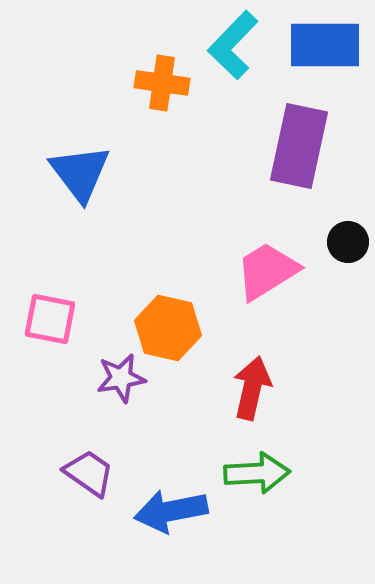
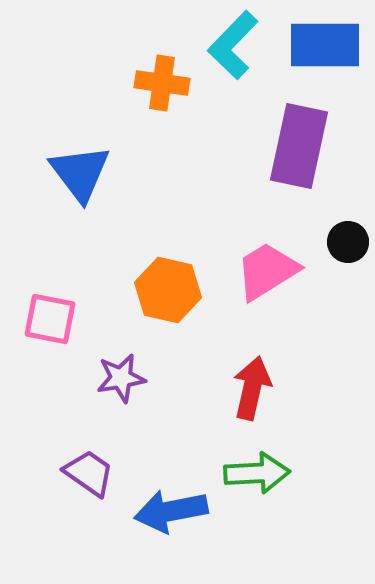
orange hexagon: moved 38 px up
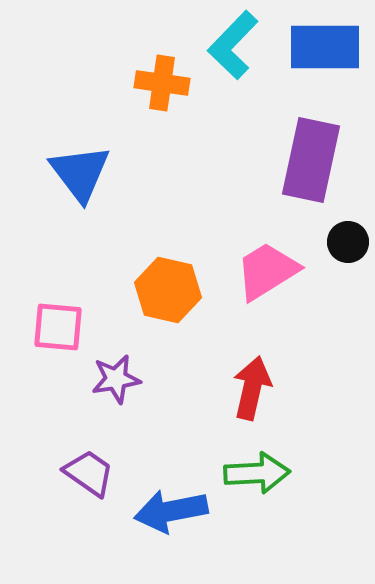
blue rectangle: moved 2 px down
purple rectangle: moved 12 px right, 14 px down
pink square: moved 8 px right, 8 px down; rotated 6 degrees counterclockwise
purple star: moved 5 px left, 1 px down
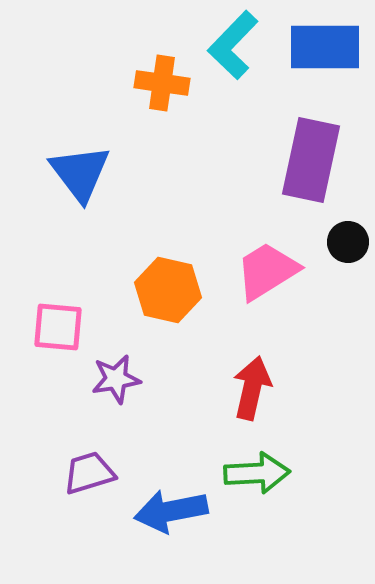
purple trapezoid: rotated 52 degrees counterclockwise
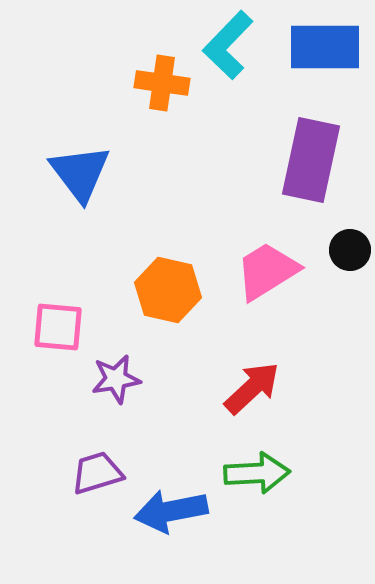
cyan L-shape: moved 5 px left
black circle: moved 2 px right, 8 px down
red arrow: rotated 34 degrees clockwise
purple trapezoid: moved 8 px right
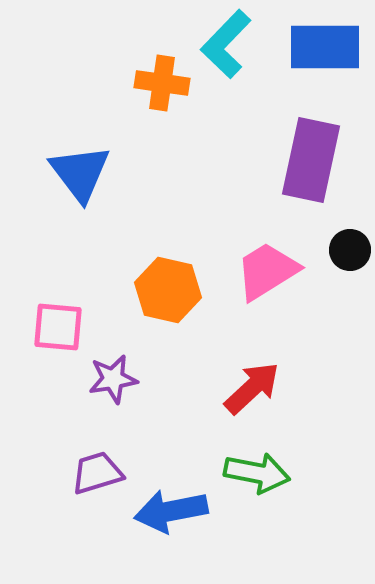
cyan L-shape: moved 2 px left, 1 px up
purple star: moved 3 px left
green arrow: rotated 14 degrees clockwise
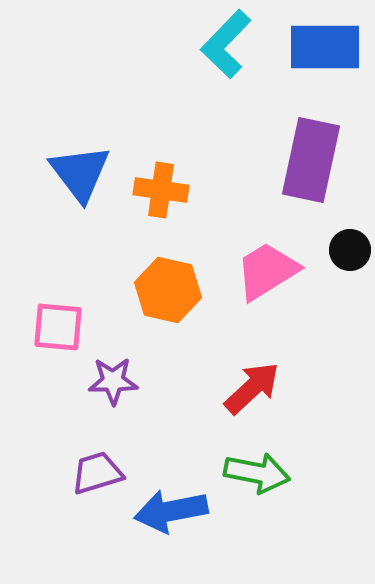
orange cross: moved 1 px left, 107 px down
purple star: moved 2 px down; rotated 9 degrees clockwise
